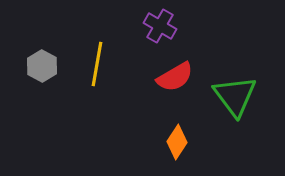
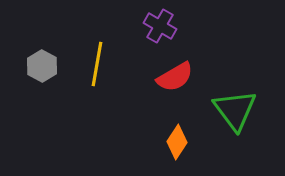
green triangle: moved 14 px down
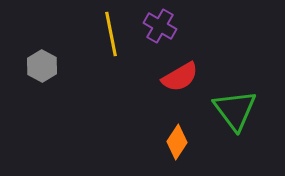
yellow line: moved 14 px right, 30 px up; rotated 21 degrees counterclockwise
red semicircle: moved 5 px right
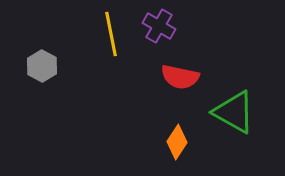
purple cross: moved 1 px left
red semicircle: rotated 42 degrees clockwise
green triangle: moved 1 px left, 2 px down; rotated 24 degrees counterclockwise
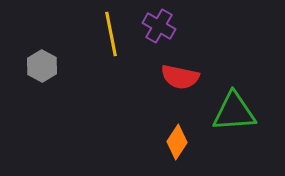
green triangle: rotated 33 degrees counterclockwise
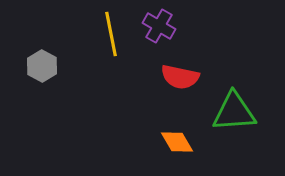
orange diamond: rotated 64 degrees counterclockwise
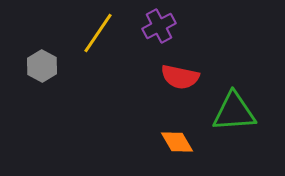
purple cross: rotated 32 degrees clockwise
yellow line: moved 13 px left, 1 px up; rotated 45 degrees clockwise
